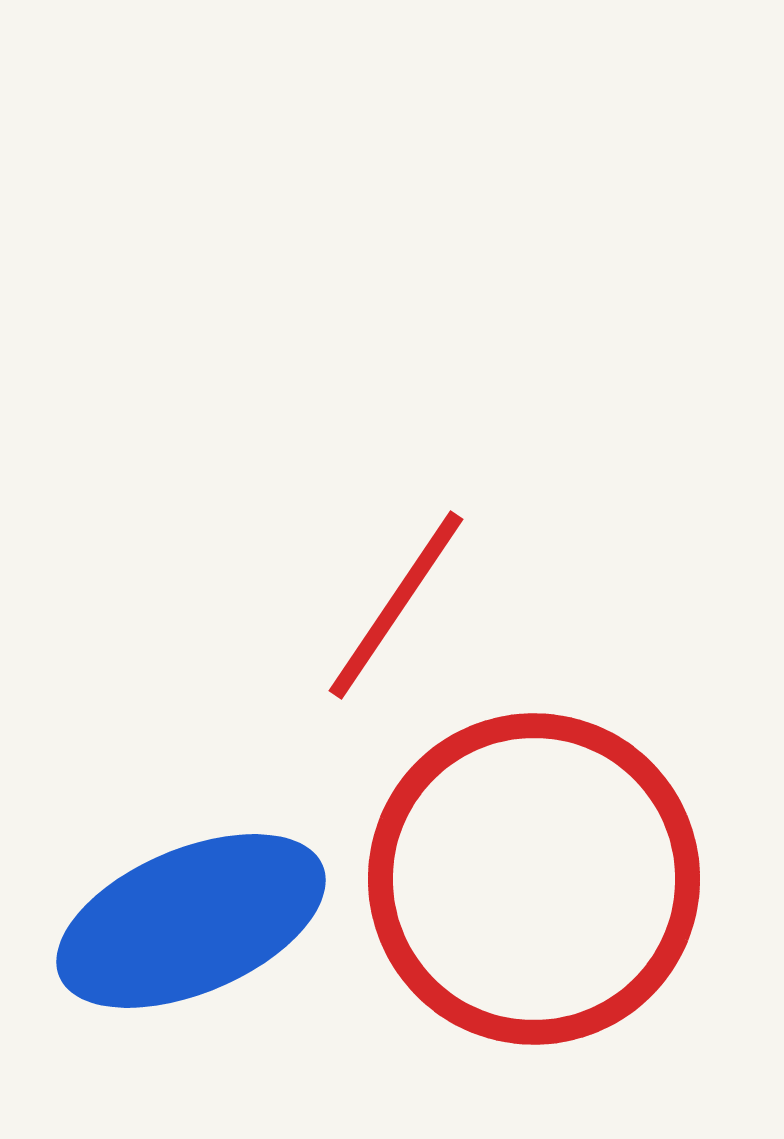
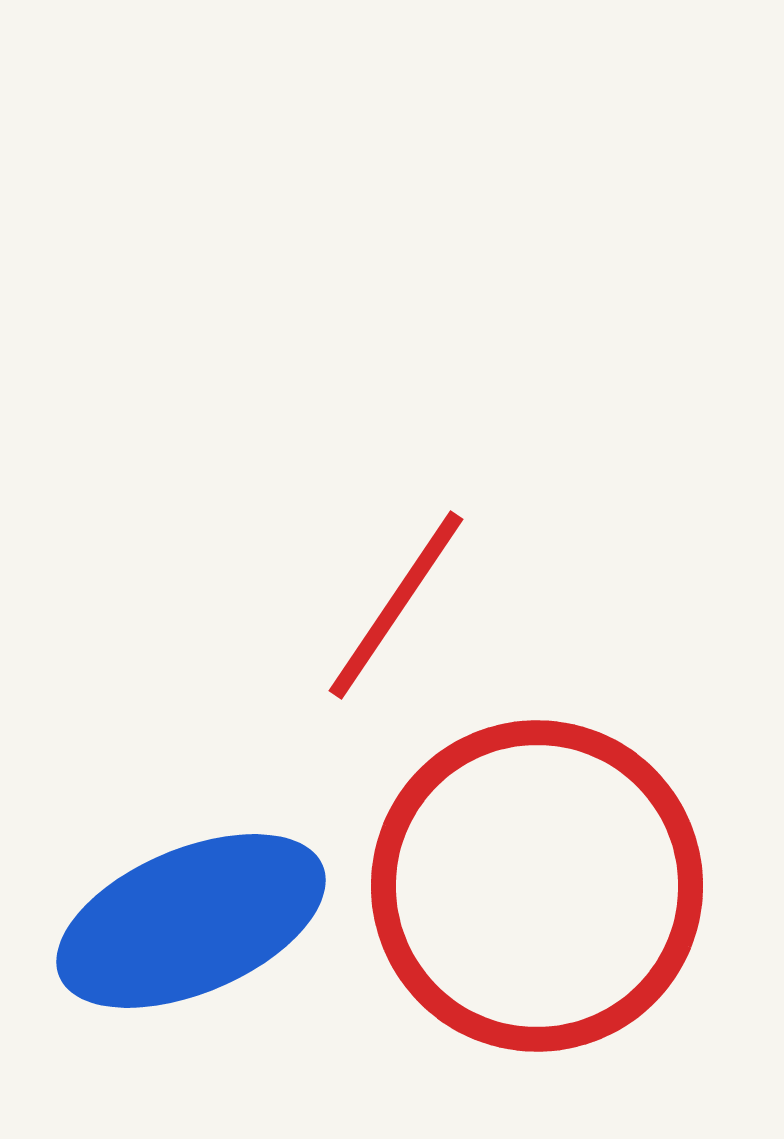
red circle: moved 3 px right, 7 px down
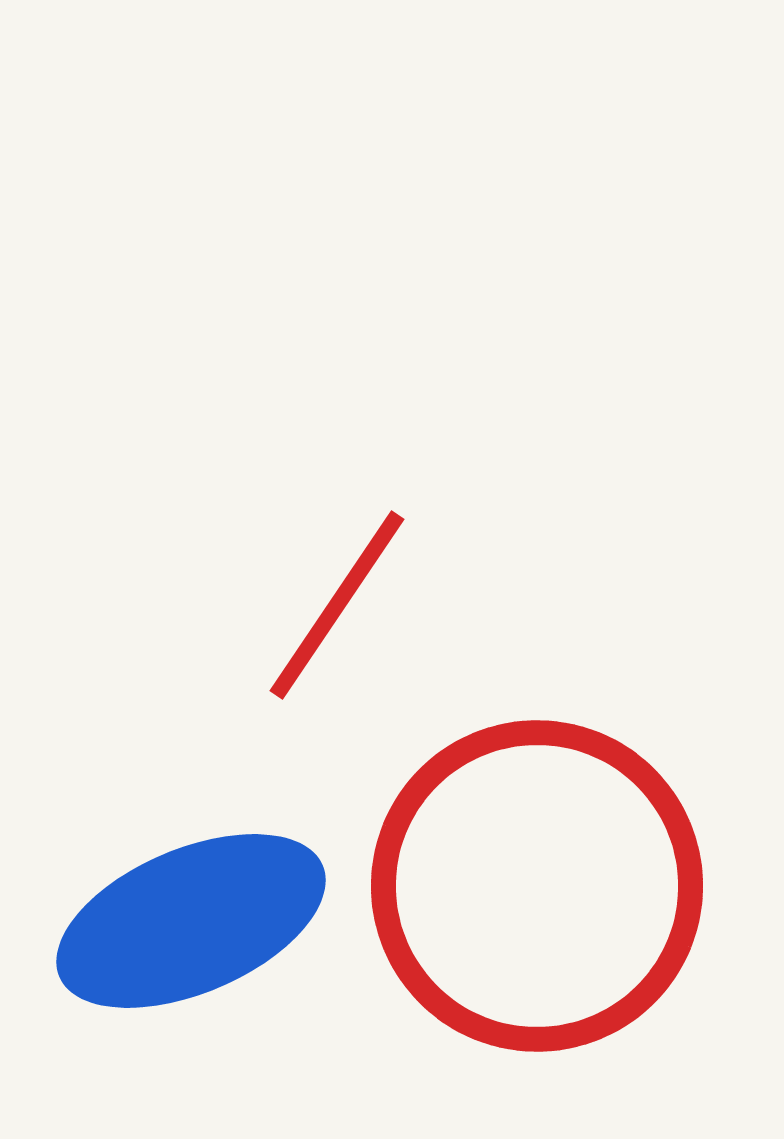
red line: moved 59 px left
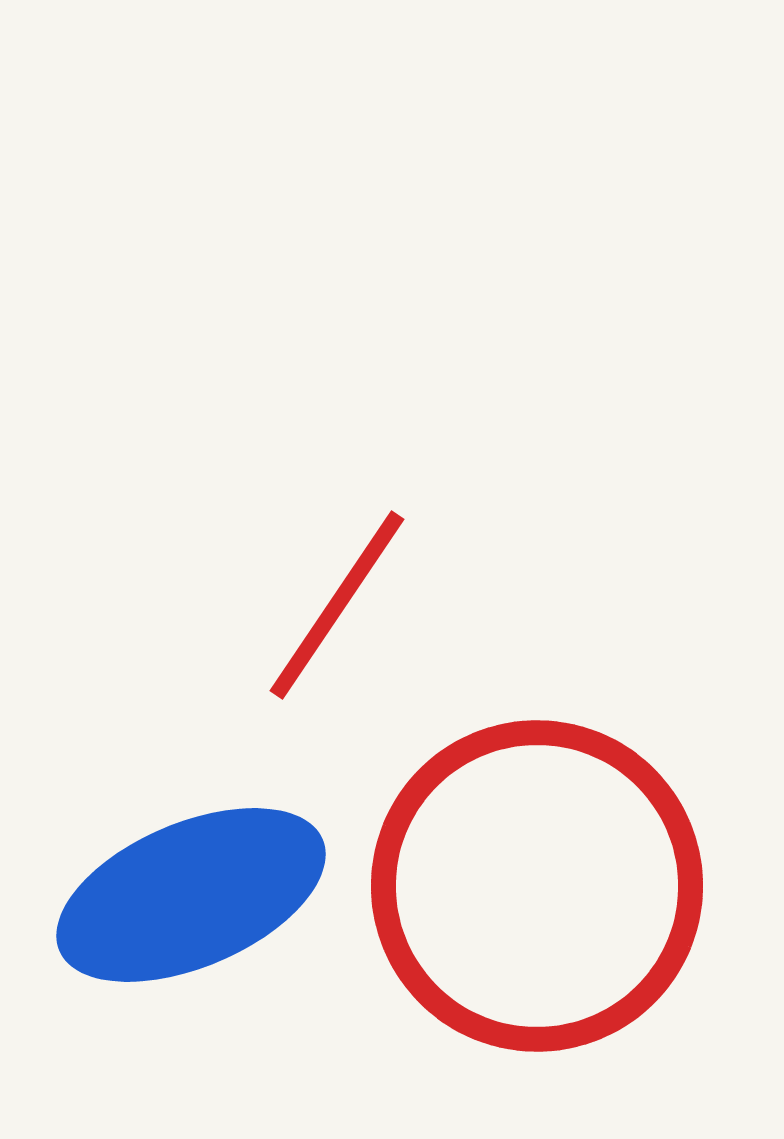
blue ellipse: moved 26 px up
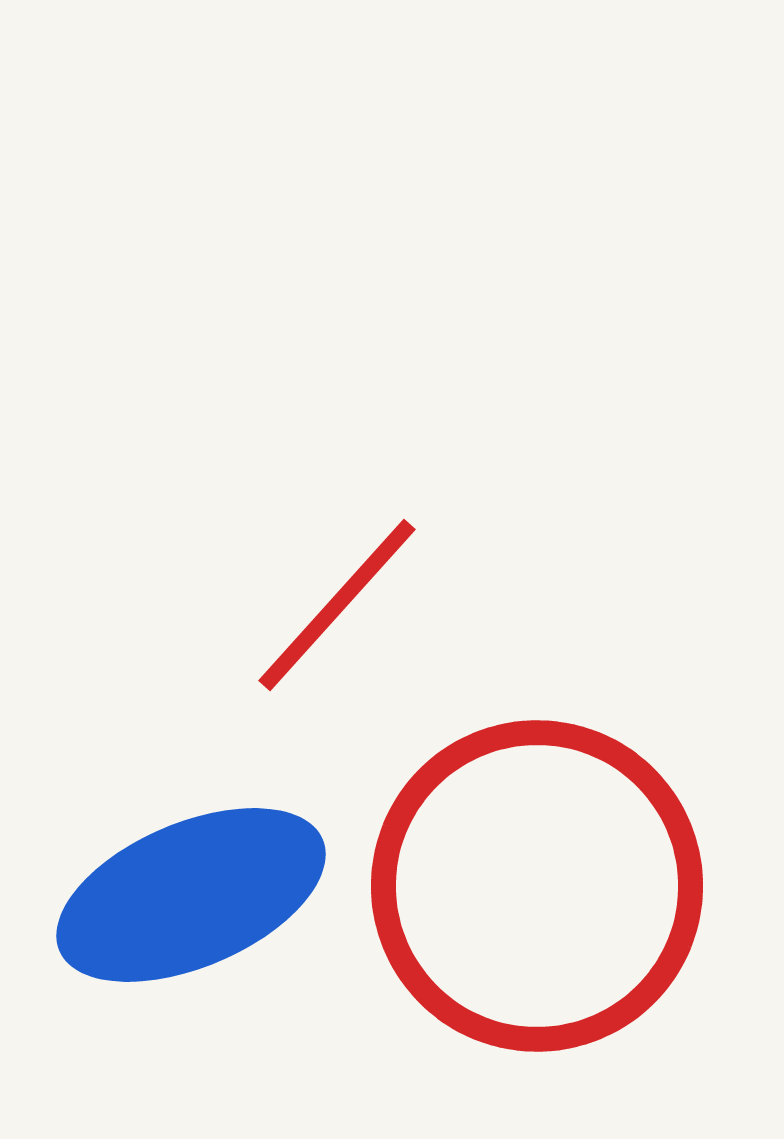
red line: rotated 8 degrees clockwise
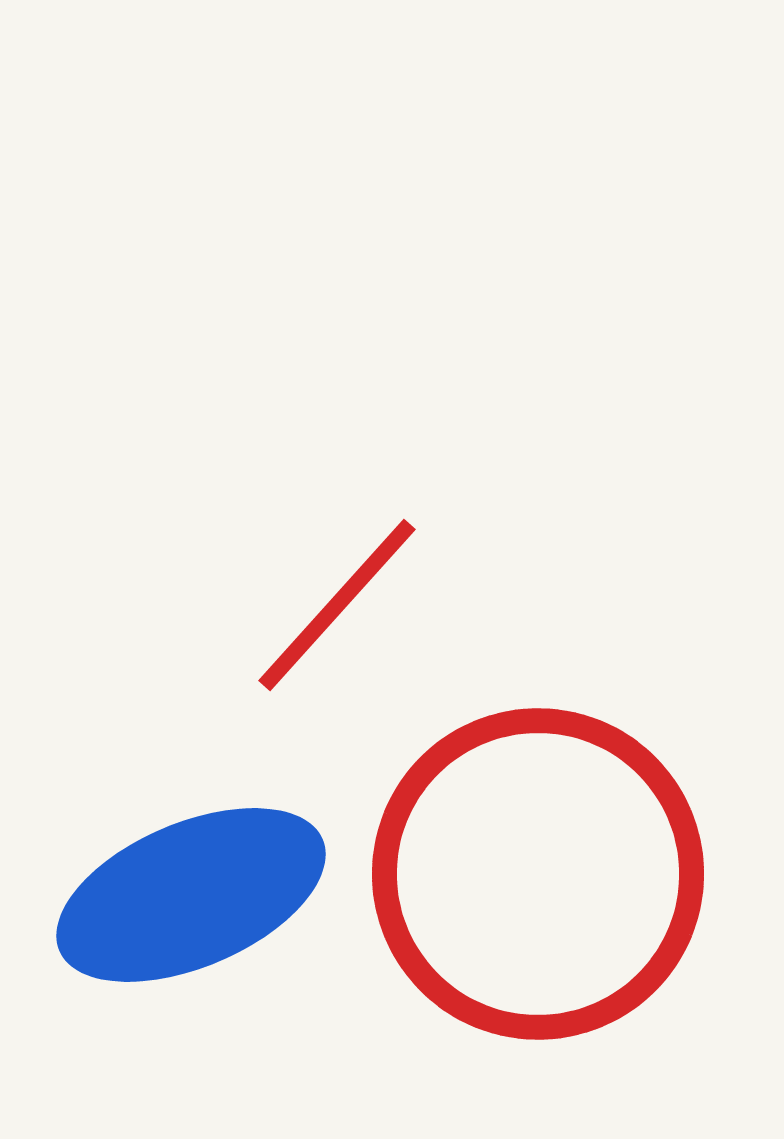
red circle: moved 1 px right, 12 px up
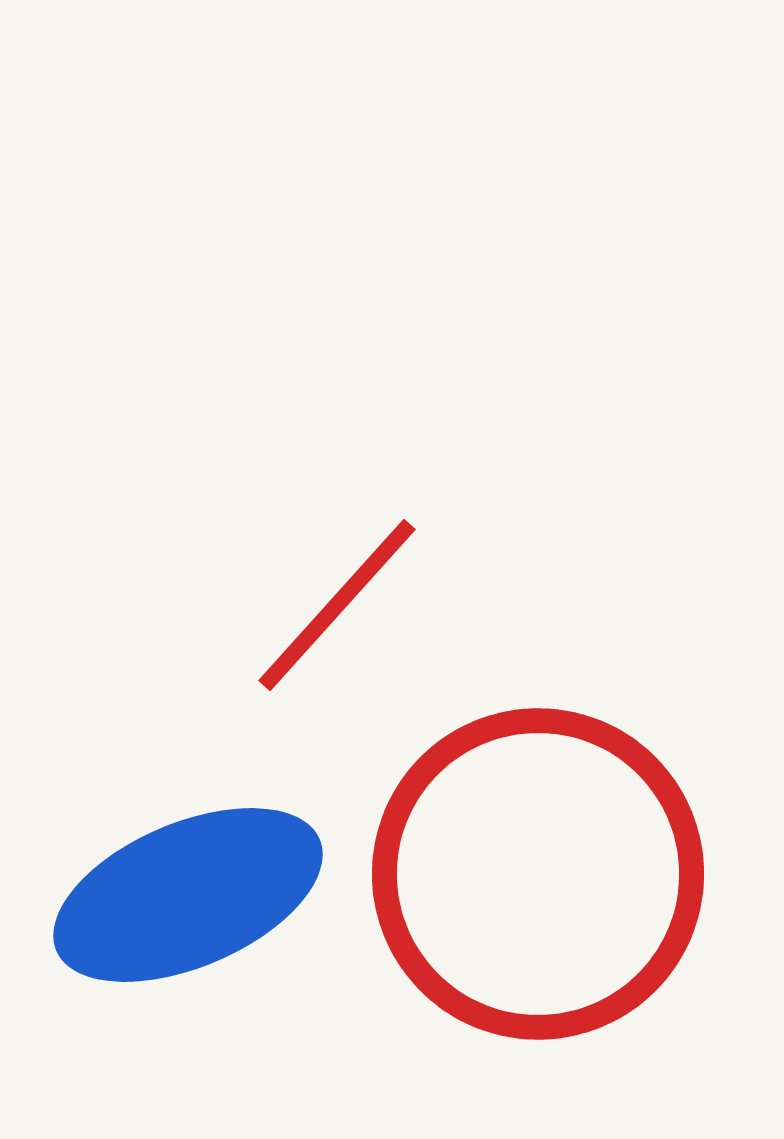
blue ellipse: moved 3 px left
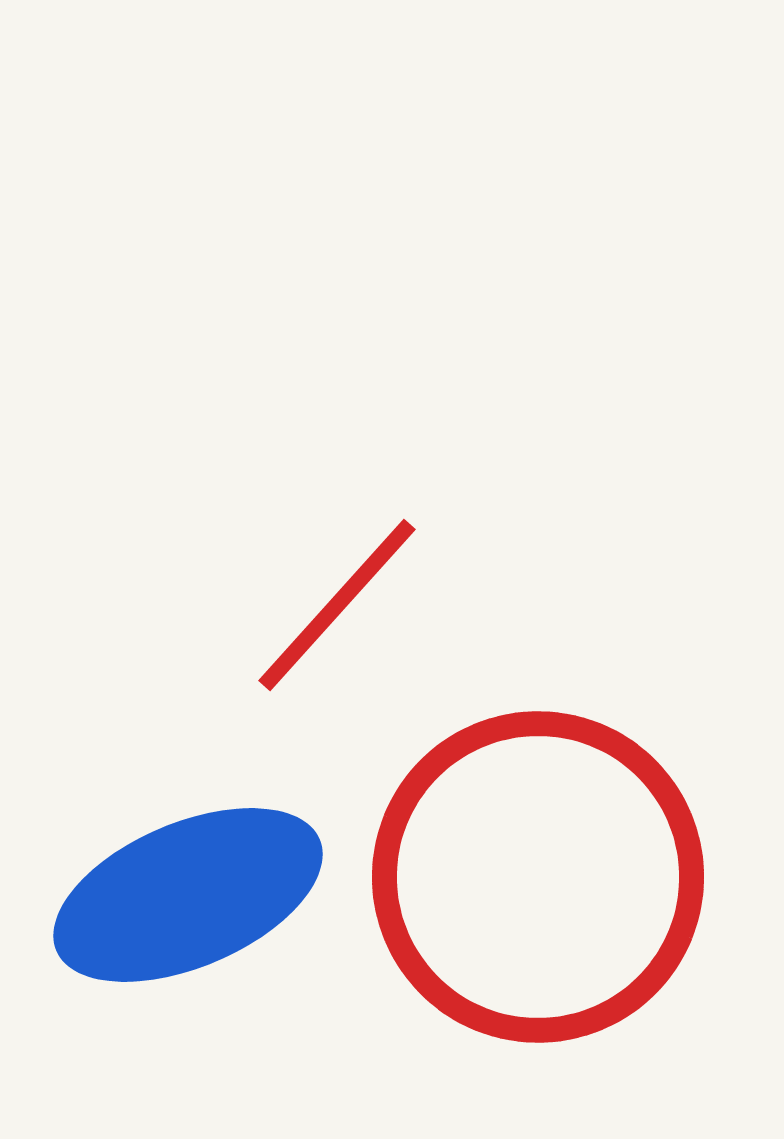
red circle: moved 3 px down
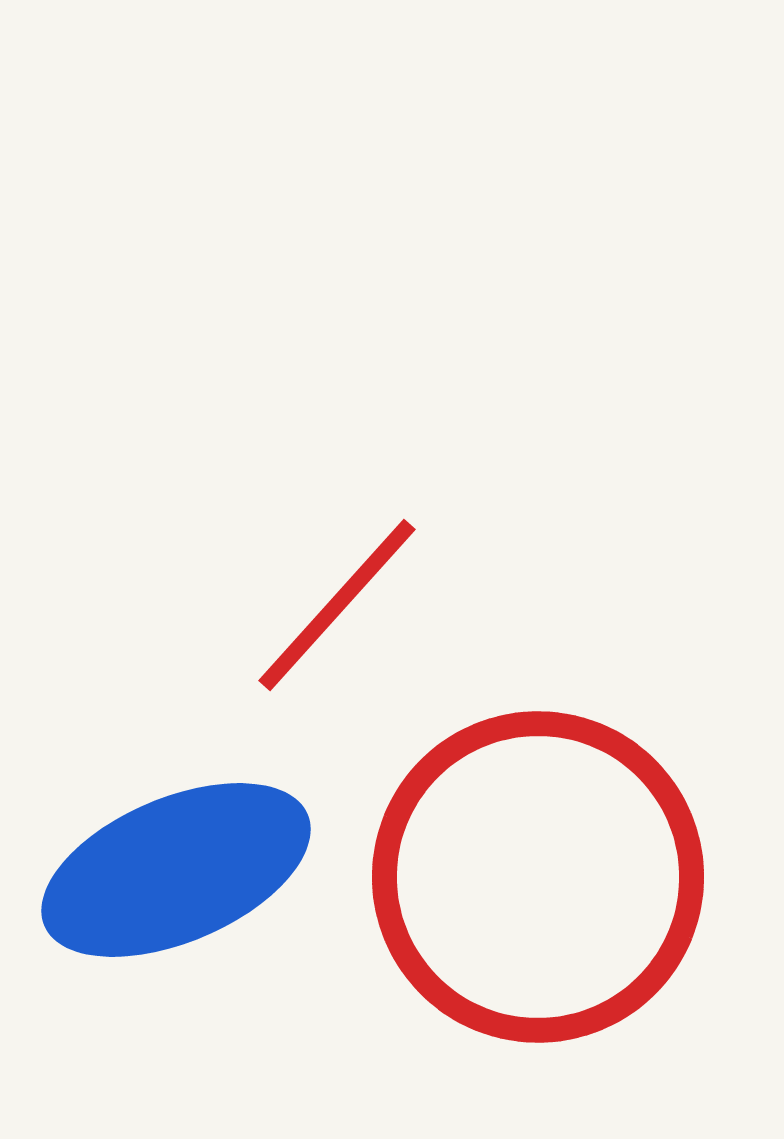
blue ellipse: moved 12 px left, 25 px up
